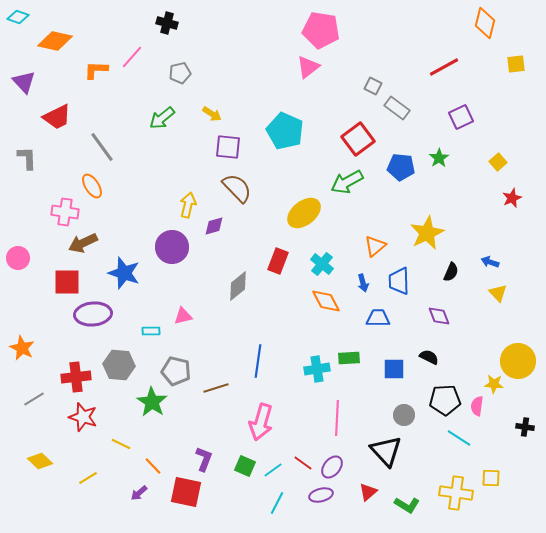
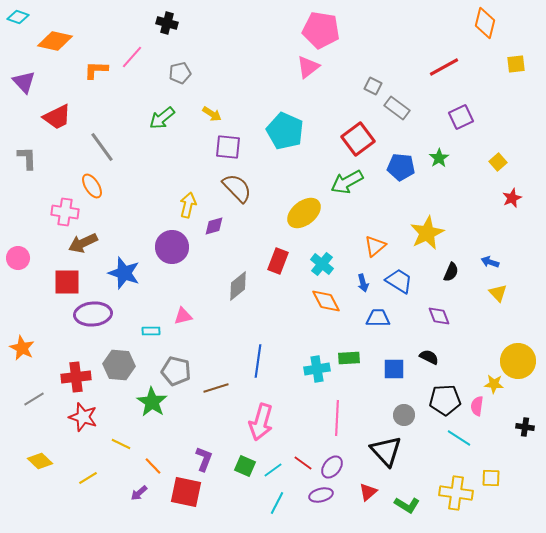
blue trapezoid at (399, 281): rotated 124 degrees clockwise
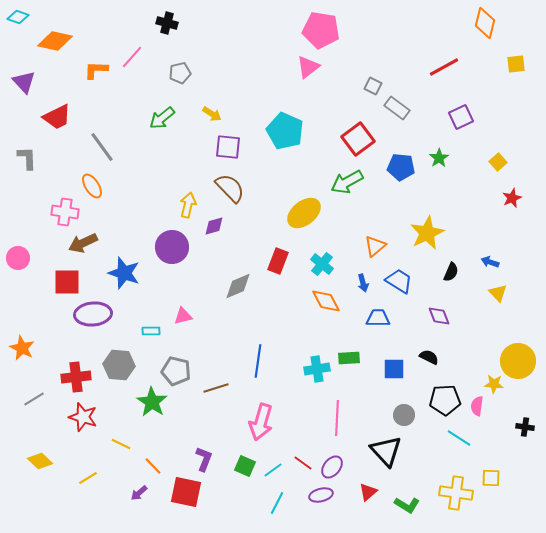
brown semicircle at (237, 188): moved 7 px left
gray diamond at (238, 286): rotated 16 degrees clockwise
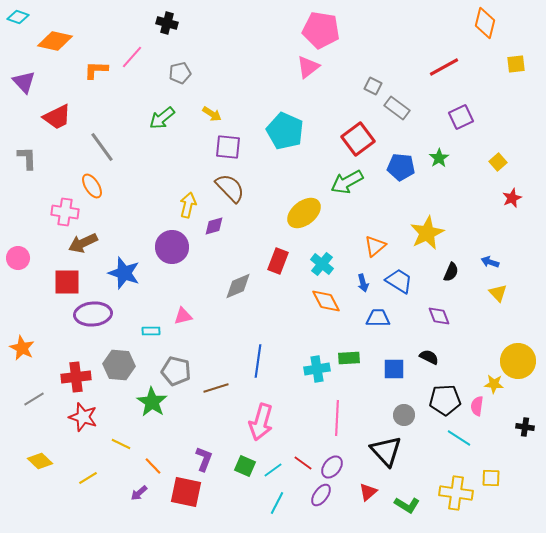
purple ellipse at (321, 495): rotated 40 degrees counterclockwise
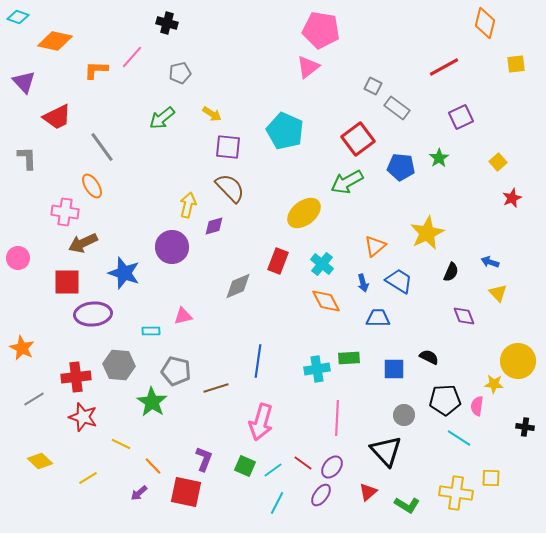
purple diamond at (439, 316): moved 25 px right
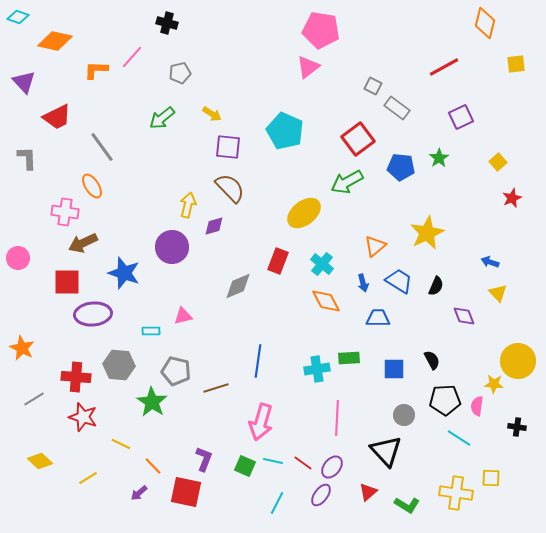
black semicircle at (451, 272): moved 15 px left, 14 px down
black semicircle at (429, 357): moved 3 px right, 3 px down; rotated 36 degrees clockwise
red cross at (76, 377): rotated 12 degrees clockwise
black cross at (525, 427): moved 8 px left
cyan line at (273, 470): moved 9 px up; rotated 48 degrees clockwise
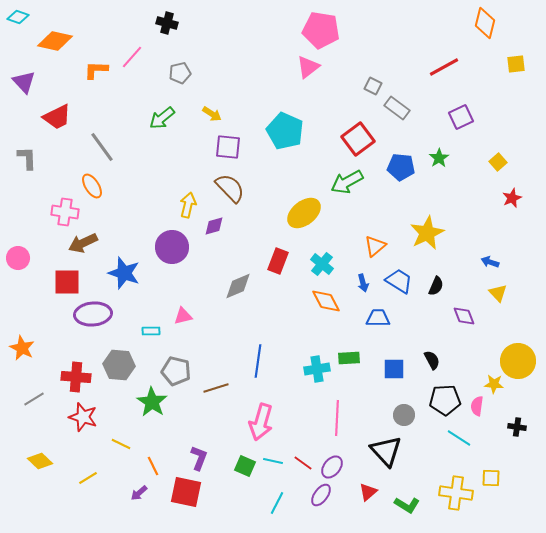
purple L-shape at (204, 459): moved 5 px left, 1 px up
orange line at (153, 466): rotated 18 degrees clockwise
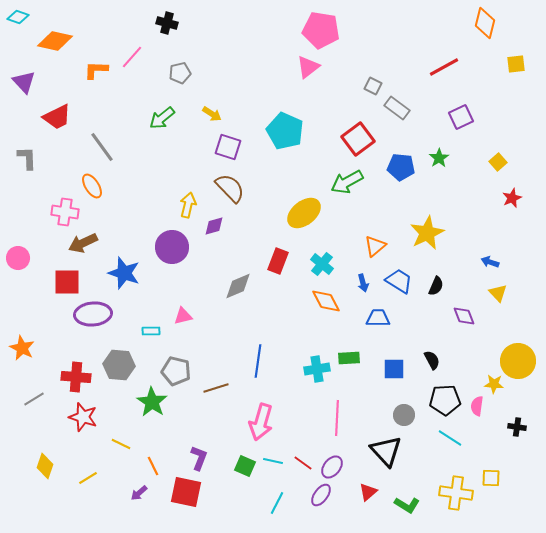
purple square at (228, 147): rotated 12 degrees clockwise
cyan line at (459, 438): moved 9 px left
yellow diamond at (40, 461): moved 5 px right, 5 px down; rotated 65 degrees clockwise
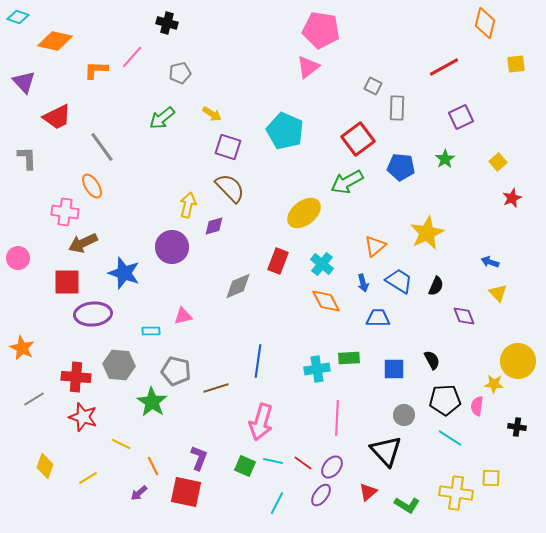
gray rectangle at (397, 108): rotated 55 degrees clockwise
green star at (439, 158): moved 6 px right, 1 px down
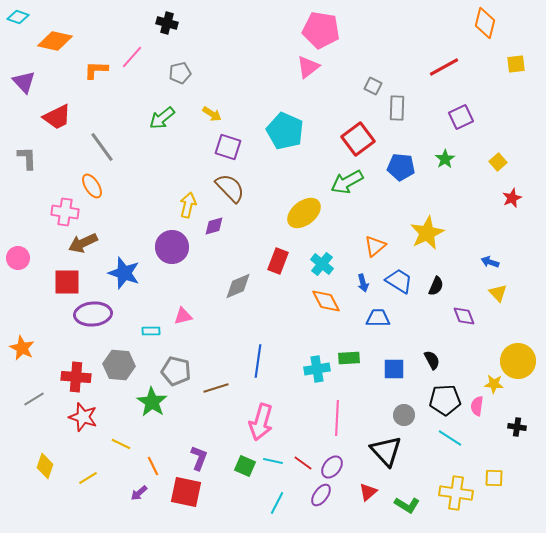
yellow square at (491, 478): moved 3 px right
